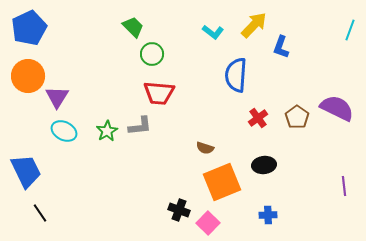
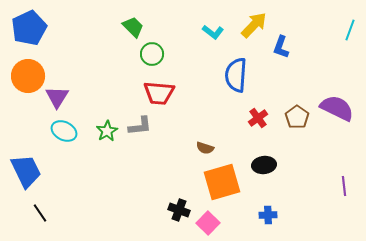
orange square: rotated 6 degrees clockwise
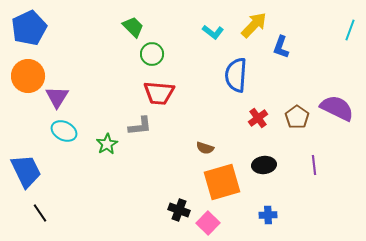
green star: moved 13 px down
purple line: moved 30 px left, 21 px up
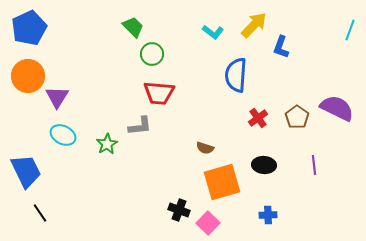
cyan ellipse: moved 1 px left, 4 px down
black ellipse: rotated 10 degrees clockwise
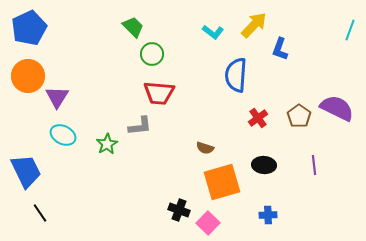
blue L-shape: moved 1 px left, 2 px down
brown pentagon: moved 2 px right, 1 px up
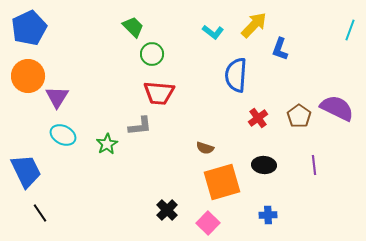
black cross: moved 12 px left; rotated 25 degrees clockwise
